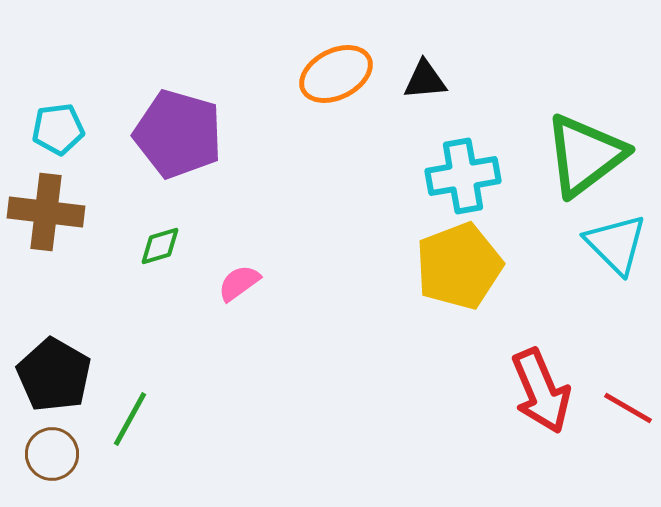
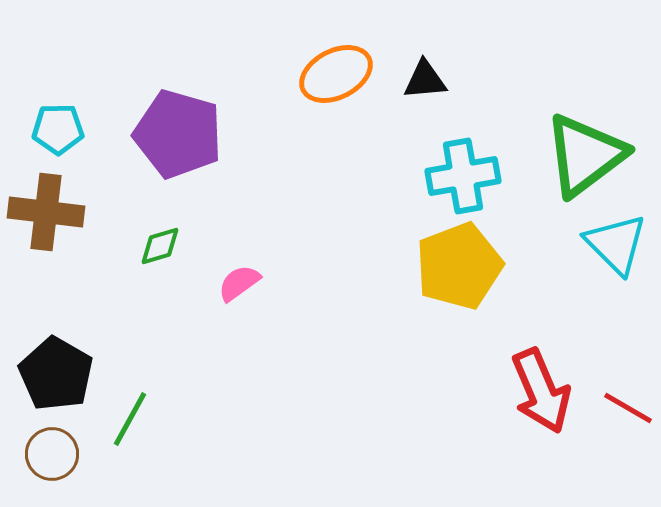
cyan pentagon: rotated 6 degrees clockwise
black pentagon: moved 2 px right, 1 px up
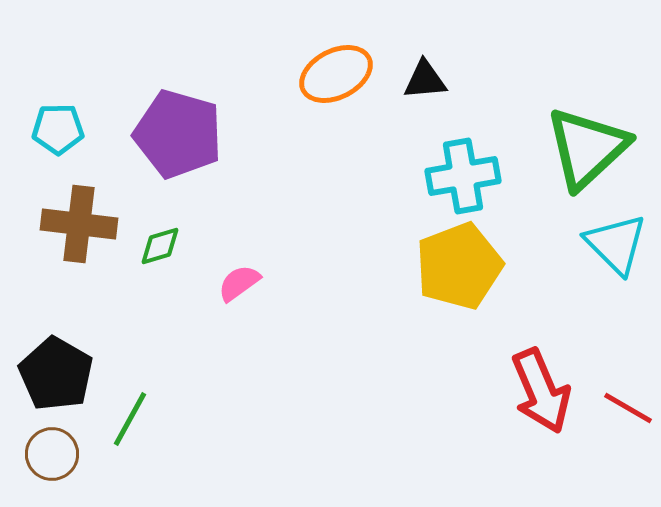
green triangle: moved 2 px right, 7 px up; rotated 6 degrees counterclockwise
brown cross: moved 33 px right, 12 px down
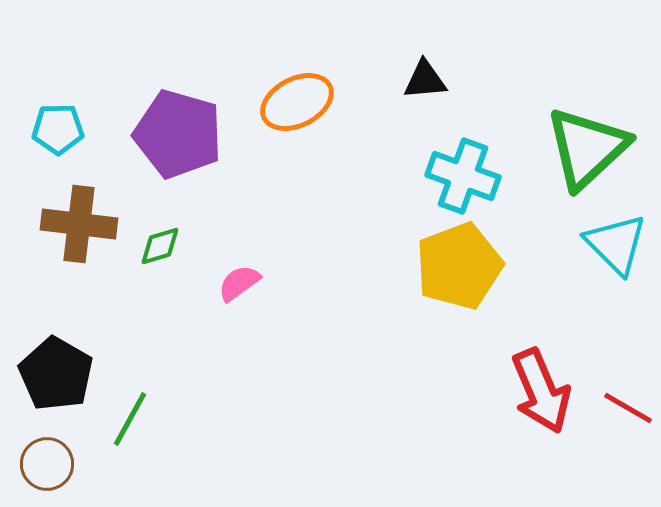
orange ellipse: moved 39 px left, 28 px down
cyan cross: rotated 30 degrees clockwise
brown circle: moved 5 px left, 10 px down
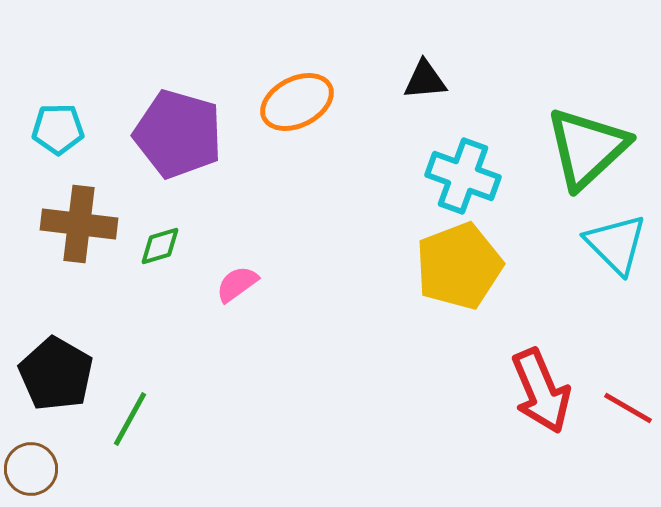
pink semicircle: moved 2 px left, 1 px down
brown circle: moved 16 px left, 5 px down
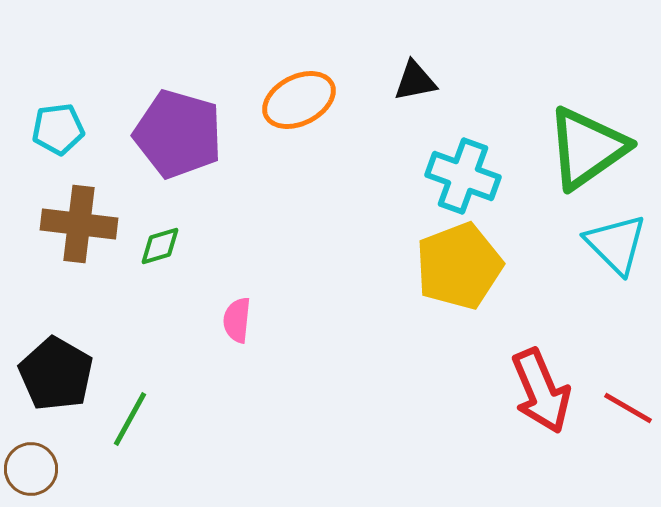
black triangle: moved 10 px left, 1 px down; rotated 6 degrees counterclockwise
orange ellipse: moved 2 px right, 2 px up
cyan pentagon: rotated 6 degrees counterclockwise
green triangle: rotated 8 degrees clockwise
pink semicircle: moved 36 px down; rotated 48 degrees counterclockwise
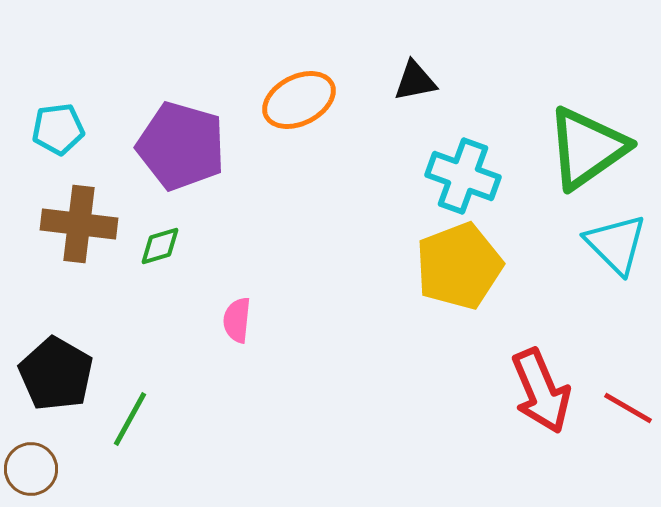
purple pentagon: moved 3 px right, 12 px down
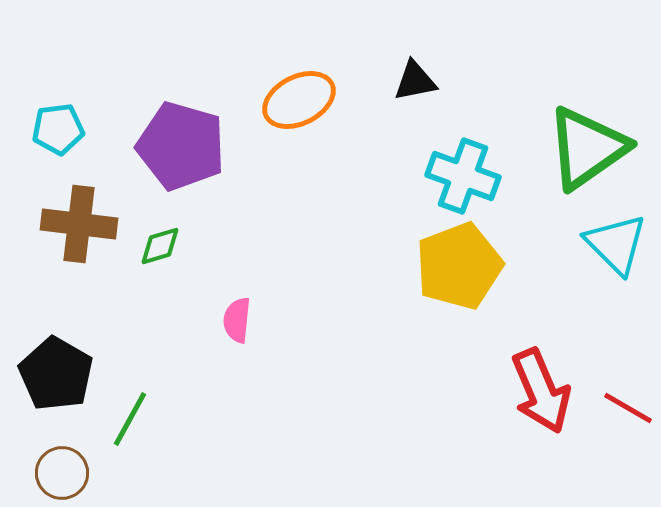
brown circle: moved 31 px right, 4 px down
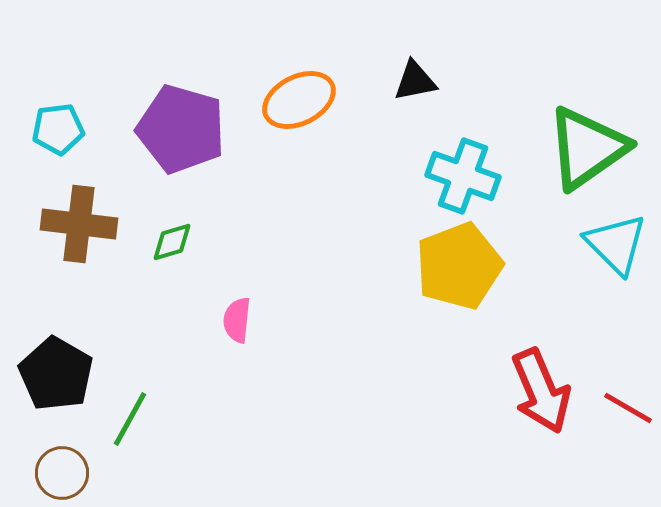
purple pentagon: moved 17 px up
green diamond: moved 12 px right, 4 px up
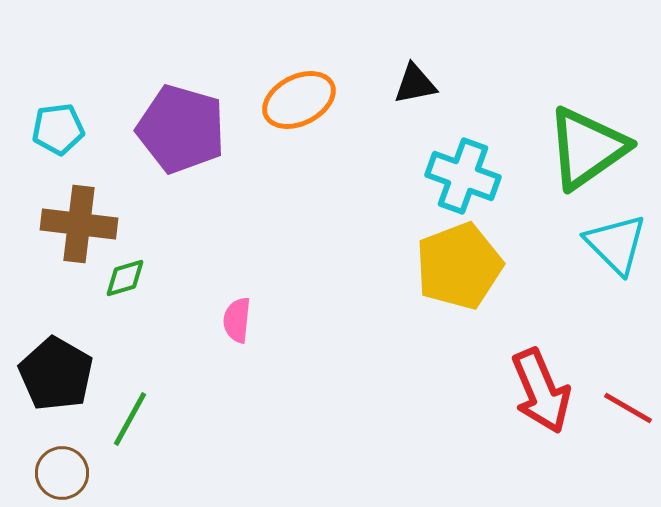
black triangle: moved 3 px down
green diamond: moved 47 px left, 36 px down
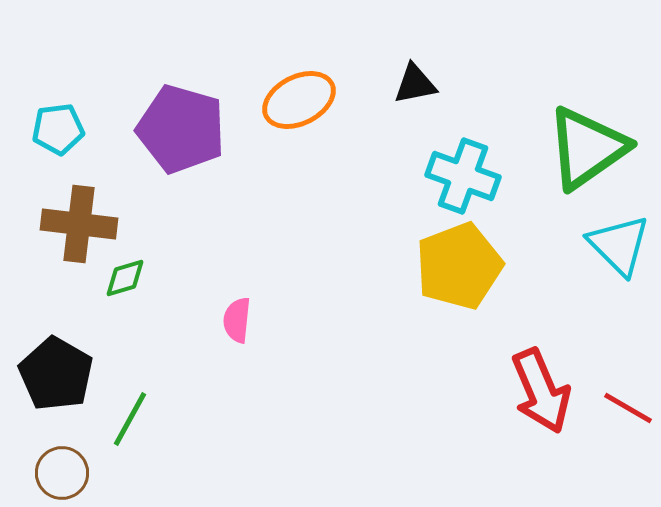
cyan triangle: moved 3 px right, 1 px down
